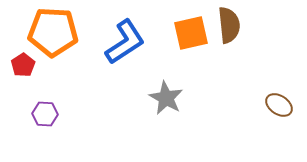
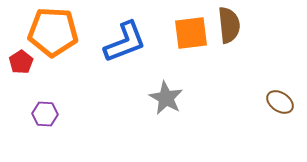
orange square: rotated 6 degrees clockwise
blue L-shape: rotated 12 degrees clockwise
red pentagon: moved 2 px left, 3 px up
brown ellipse: moved 1 px right, 3 px up
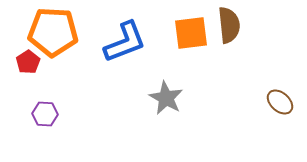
red pentagon: moved 7 px right
brown ellipse: rotated 8 degrees clockwise
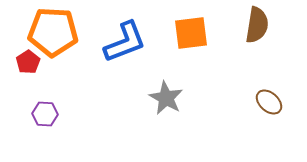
brown semicircle: moved 28 px right; rotated 15 degrees clockwise
brown ellipse: moved 11 px left
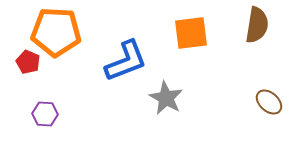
orange pentagon: moved 3 px right
blue L-shape: moved 1 px right, 19 px down
red pentagon: rotated 15 degrees counterclockwise
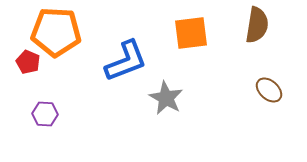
brown ellipse: moved 12 px up
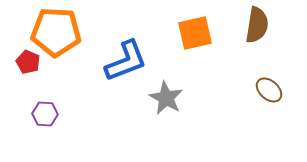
orange square: moved 4 px right; rotated 6 degrees counterclockwise
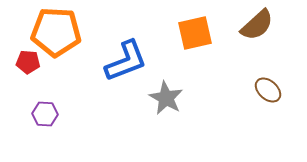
brown semicircle: rotated 39 degrees clockwise
red pentagon: rotated 20 degrees counterclockwise
brown ellipse: moved 1 px left
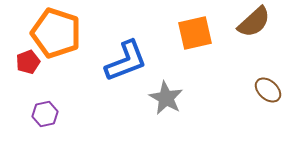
brown semicircle: moved 3 px left, 3 px up
orange pentagon: moved 1 px down; rotated 15 degrees clockwise
red pentagon: rotated 25 degrees counterclockwise
purple hexagon: rotated 15 degrees counterclockwise
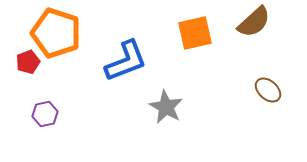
gray star: moved 9 px down
